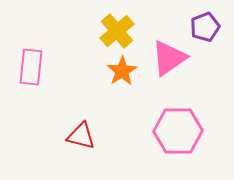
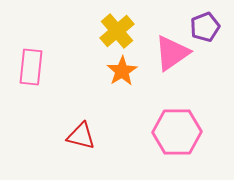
pink triangle: moved 3 px right, 5 px up
pink hexagon: moved 1 px left, 1 px down
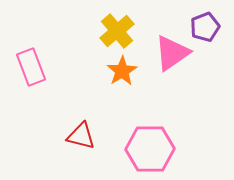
pink rectangle: rotated 27 degrees counterclockwise
pink hexagon: moved 27 px left, 17 px down
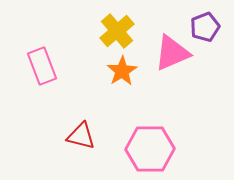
pink triangle: rotated 12 degrees clockwise
pink rectangle: moved 11 px right, 1 px up
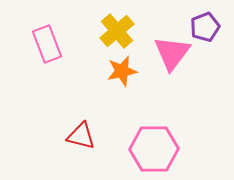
pink triangle: rotated 30 degrees counterclockwise
pink rectangle: moved 5 px right, 22 px up
orange star: rotated 20 degrees clockwise
pink hexagon: moved 4 px right
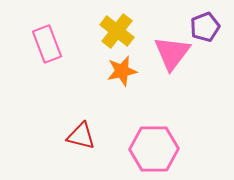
yellow cross: rotated 12 degrees counterclockwise
